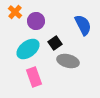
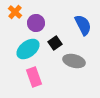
purple circle: moved 2 px down
gray ellipse: moved 6 px right
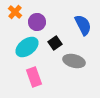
purple circle: moved 1 px right, 1 px up
cyan ellipse: moved 1 px left, 2 px up
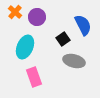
purple circle: moved 5 px up
black square: moved 8 px right, 4 px up
cyan ellipse: moved 2 px left; rotated 30 degrees counterclockwise
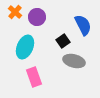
black square: moved 2 px down
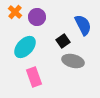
cyan ellipse: rotated 20 degrees clockwise
gray ellipse: moved 1 px left
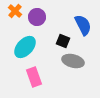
orange cross: moved 1 px up
black square: rotated 32 degrees counterclockwise
